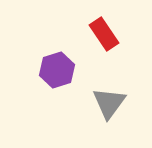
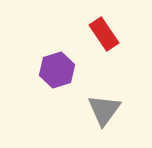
gray triangle: moved 5 px left, 7 px down
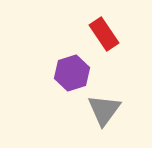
purple hexagon: moved 15 px right, 3 px down
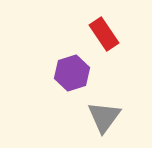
gray triangle: moved 7 px down
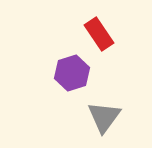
red rectangle: moved 5 px left
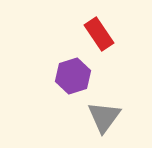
purple hexagon: moved 1 px right, 3 px down
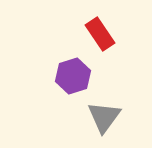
red rectangle: moved 1 px right
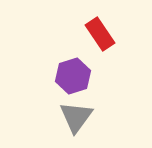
gray triangle: moved 28 px left
